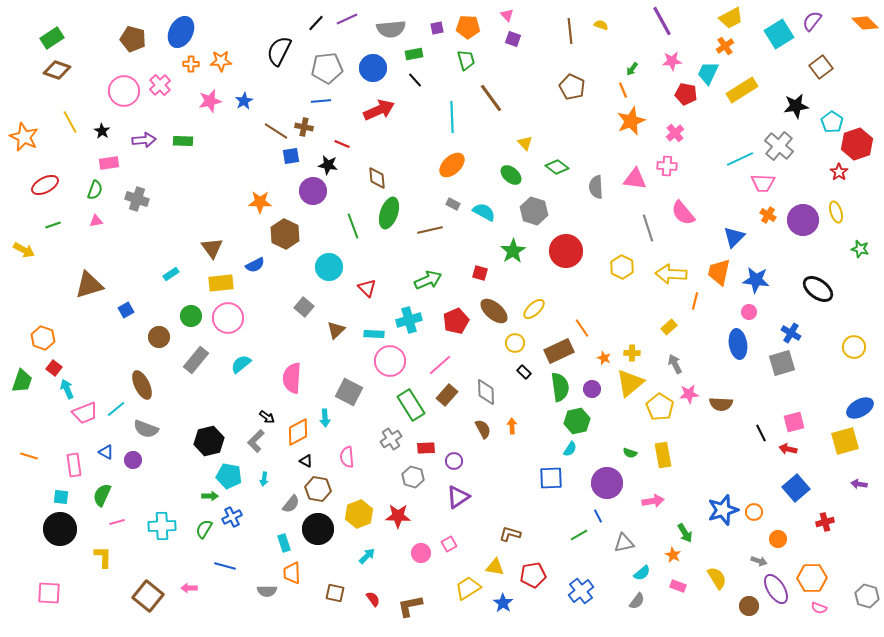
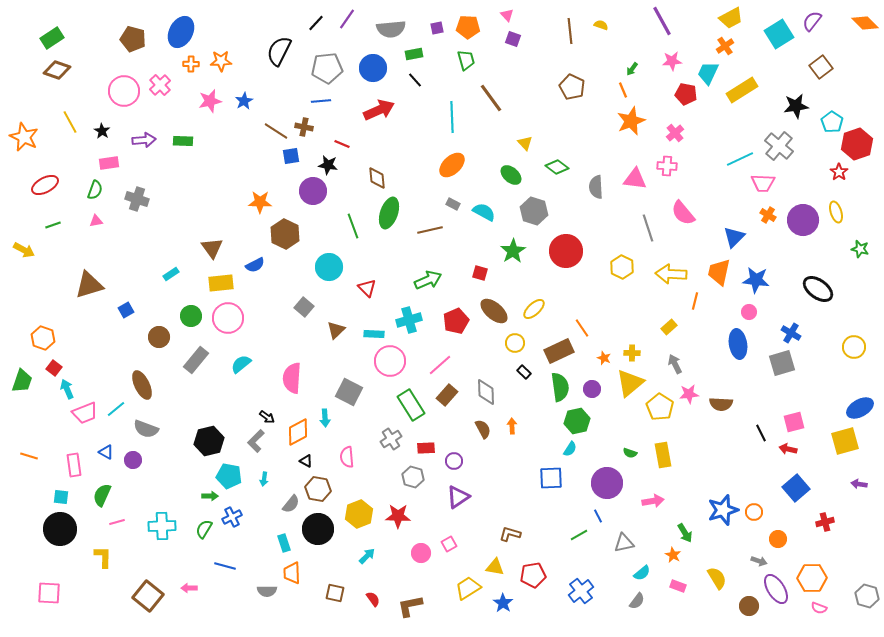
purple line at (347, 19): rotated 30 degrees counterclockwise
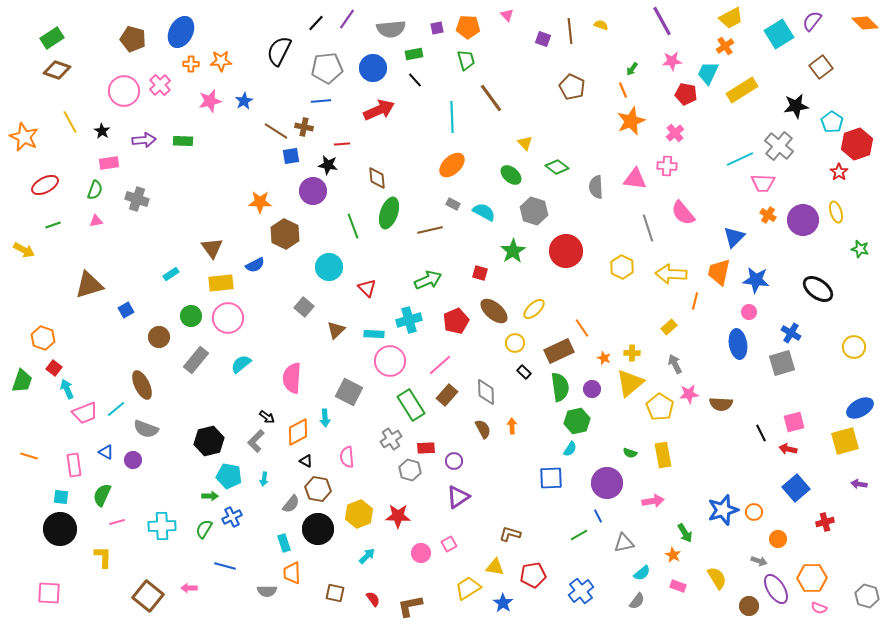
purple square at (513, 39): moved 30 px right
red line at (342, 144): rotated 28 degrees counterclockwise
gray hexagon at (413, 477): moved 3 px left, 7 px up
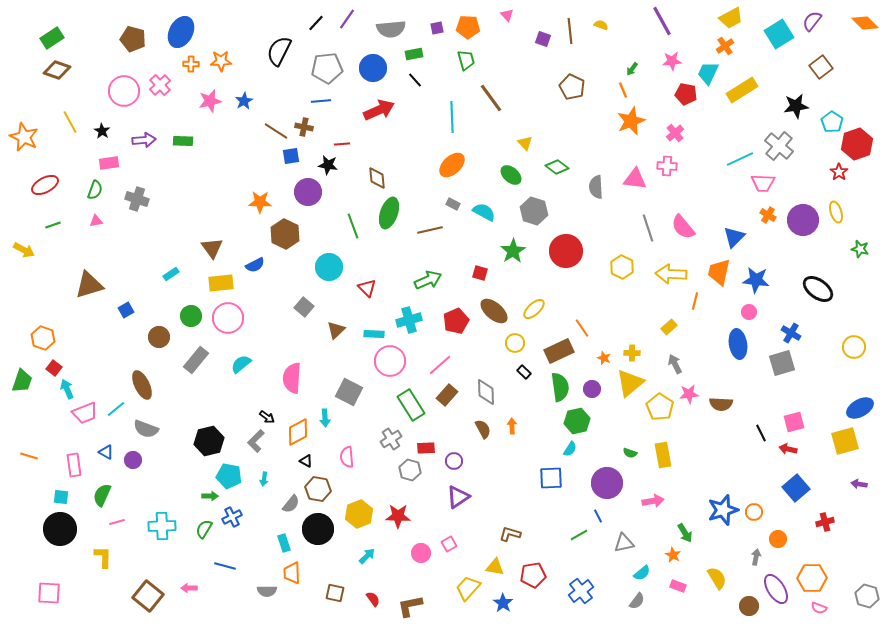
purple circle at (313, 191): moved 5 px left, 1 px down
pink semicircle at (683, 213): moved 14 px down
gray arrow at (759, 561): moved 3 px left, 4 px up; rotated 98 degrees counterclockwise
yellow trapezoid at (468, 588): rotated 16 degrees counterclockwise
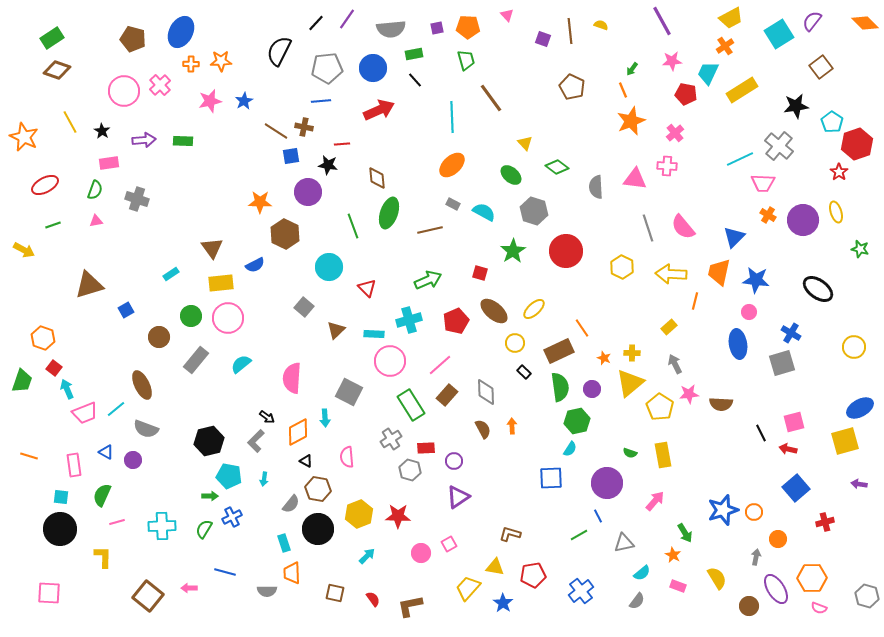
pink arrow at (653, 501): moved 2 px right; rotated 40 degrees counterclockwise
blue line at (225, 566): moved 6 px down
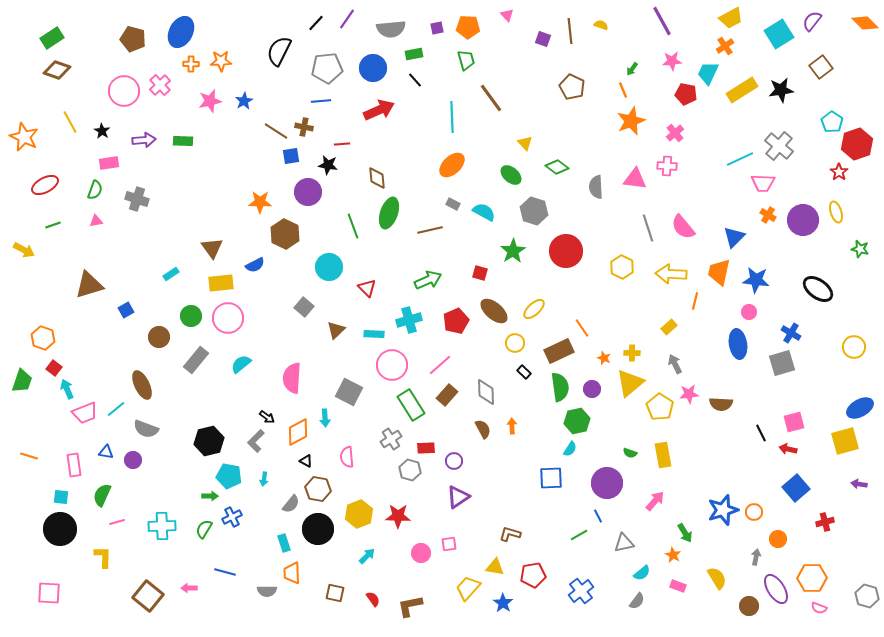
black star at (796, 106): moved 15 px left, 16 px up
pink circle at (390, 361): moved 2 px right, 4 px down
blue triangle at (106, 452): rotated 21 degrees counterclockwise
pink square at (449, 544): rotated 21 degrees clockwise
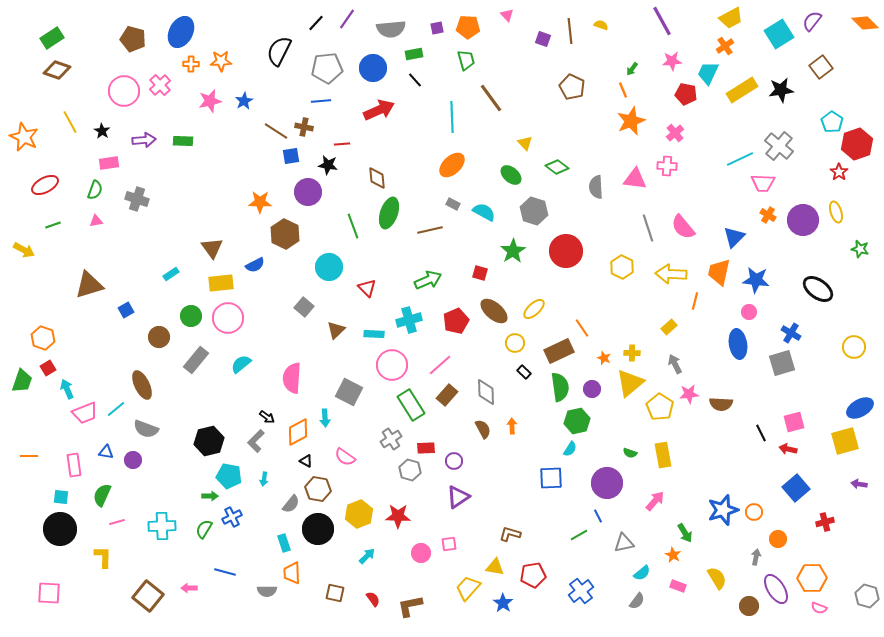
red square at (54, 368): moved 6 px left; rotated 21 degrees clockwise
orange line at (29, 456): rotated 18 degrees counterclockwise
pink semicircle at (347, 457): moved 2 px left; rotated 50 degrees counterclockwise
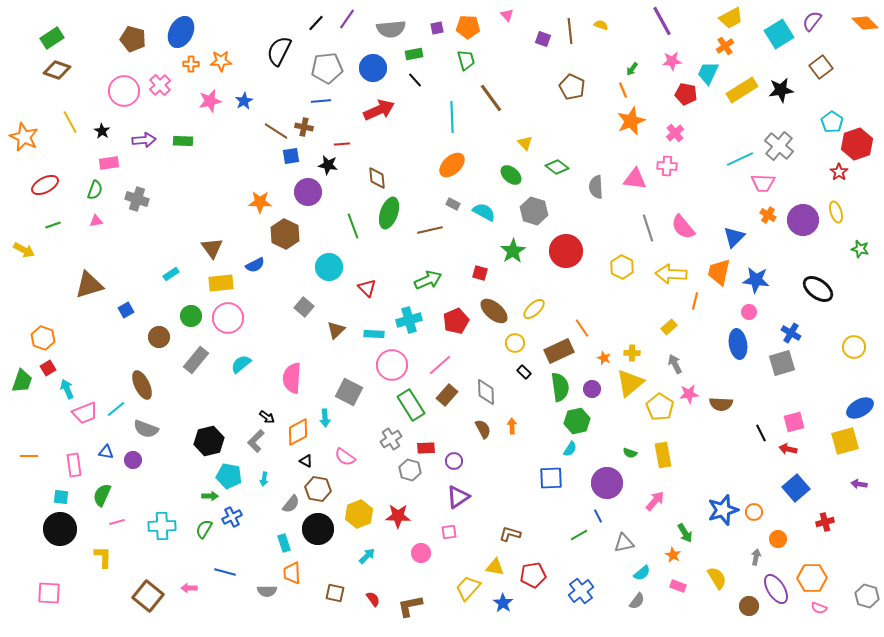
pink square at (449, 544): moved 12 px up
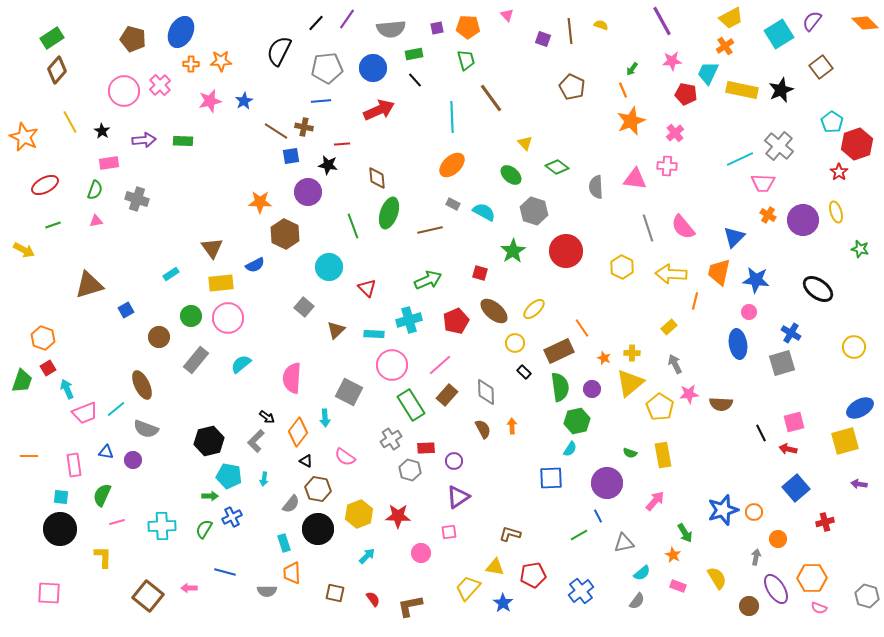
brown diamond at (57, 70): rotated 68 degrees counterclockwise
yellow rectangle at (742, 90): rotated 44 degrees clockwise
black star at (781, 90): rotated 15 degrees counterclockwise
orange diamond at (298, 432): rotated 24 degrees counterclockwise
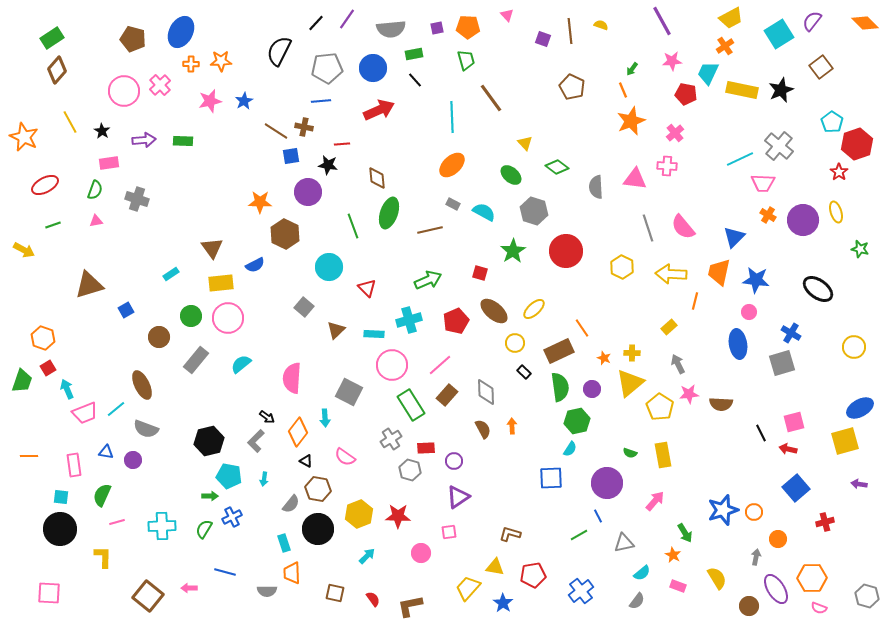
gray arrow at (675, 364): moved 3 px right
